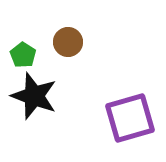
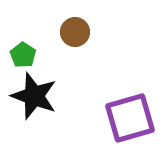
brown circle: moved 7 px right, 10 px up
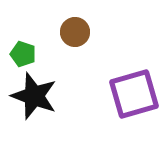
green pentagon: moved 1 px up; rotated 15 degrees counterclockwise
purple square: moved 4 px right, 24 px up
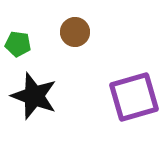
green pentagon: moved 5 px left, 10 px up; rotated 10 degrees counterclockwise
purple square: moved 3 px down
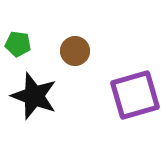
brown circle: moved 19 px down
purple square: moved 1 px right, 2 px up
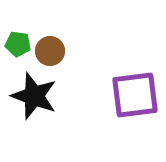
brown circle: moved 25 px left
purple square: rotated 9 degrees clockwise
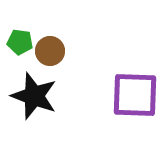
green pentagon: moved 2 px right, 2 px up
purple square: rotated 9 degrees clockwise
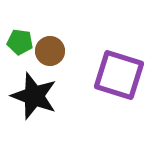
purple square: moved 16 px left, 20 px up; rotated 15 degrees clockwise
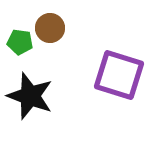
brown circle: moved 23 px up
black star: moved 4 px left
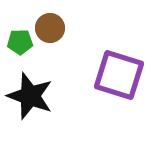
green pentagon: rotated 10 degrees counterclockwise
